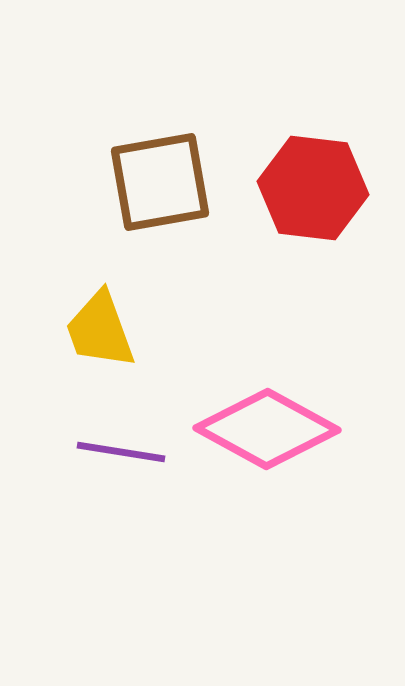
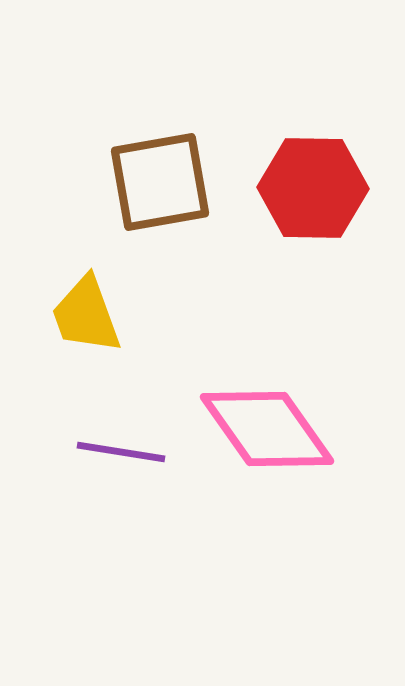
red hexagon: rotated 6 degrees counterclockwise
yellow trapezoid: moved 14 px left, 15 px up
pink diamond: rotated 26 degrees clockwise
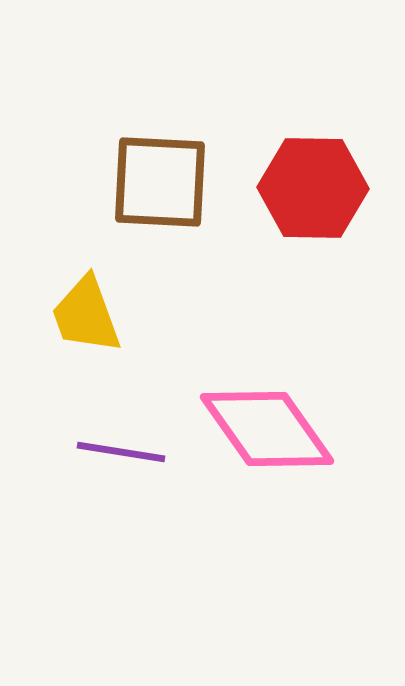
brown square: rotated 13 degrees clockwise
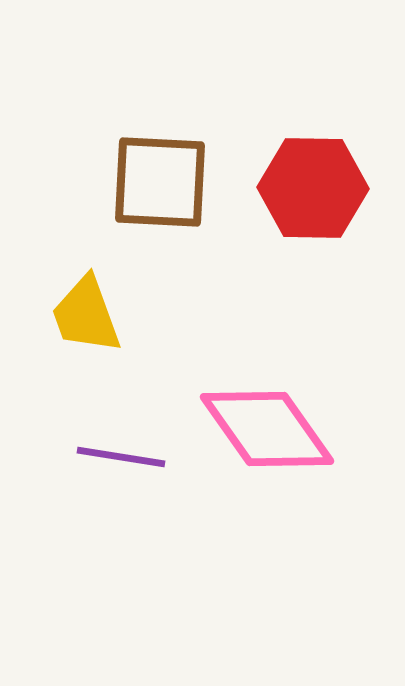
purple line: moved 5 px down
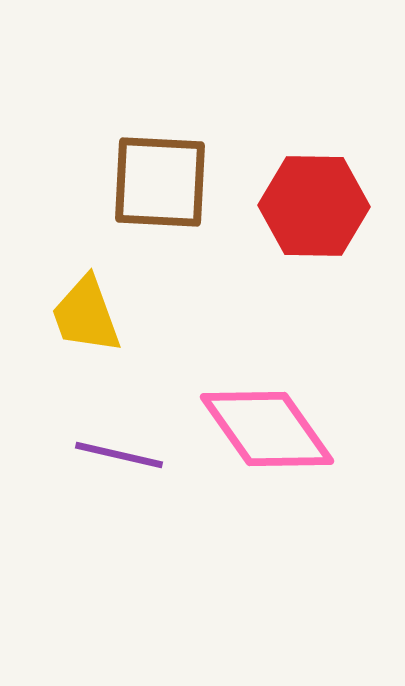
red hexagon: moved 1 px right, 18 px down
purple line: moved 2 px left, 2 px up; rotated 4 degrees clockwise
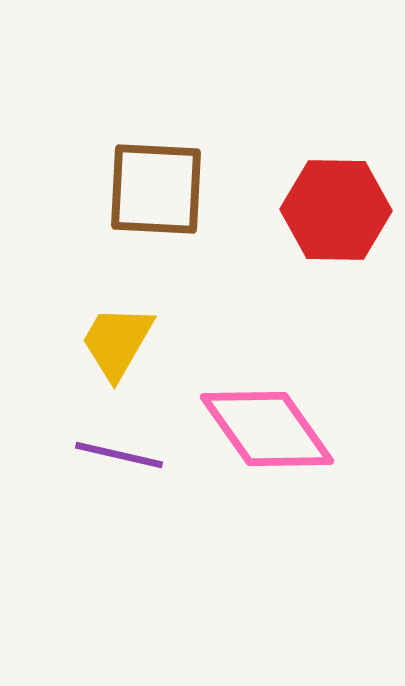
brown square: moved 4 px left, 7 px down
red hexagon: moved 22 px right, 4 px down
yellow trapezoid: moved 31 px right, 27 px down; rotated 50 degrees clockwise
